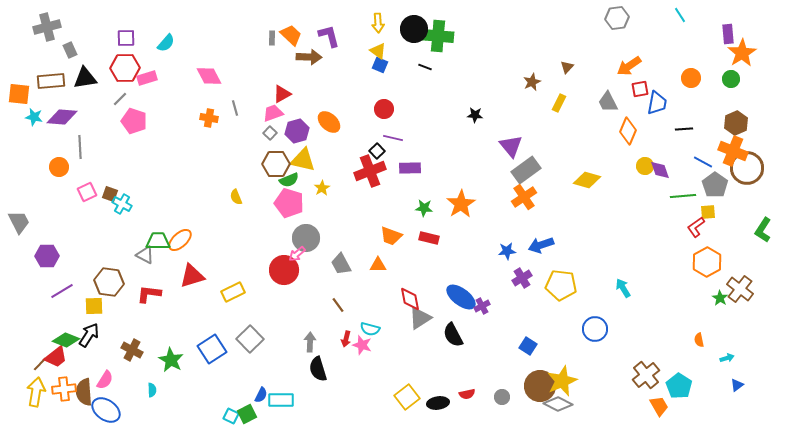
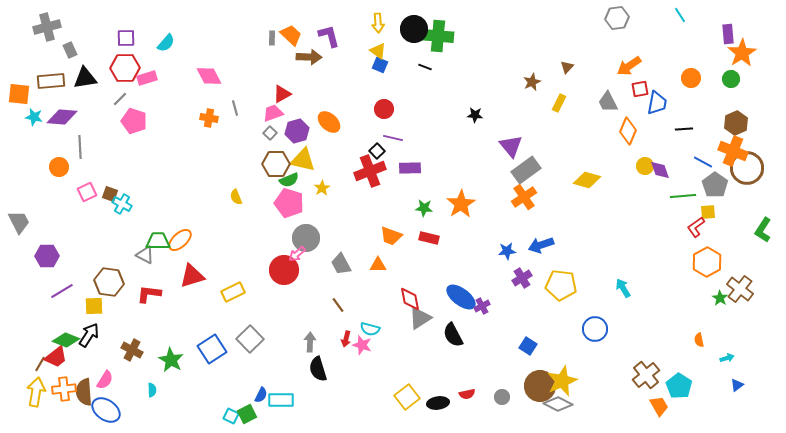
brown line at (40, 364): rotated 14 degrees counterclockwise
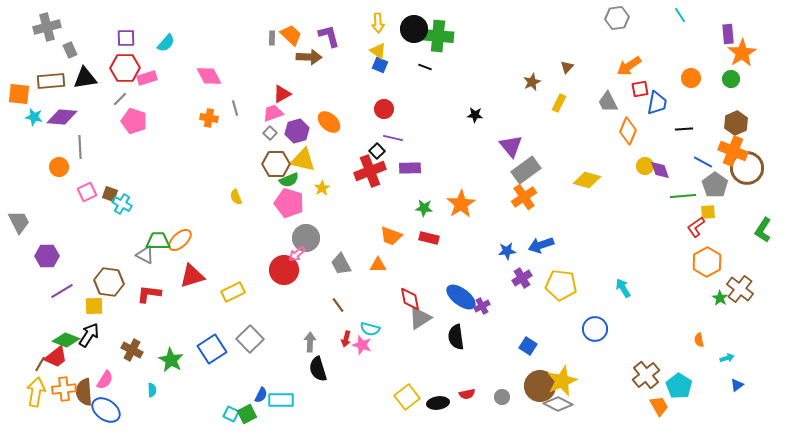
black semicircle at (453, 335): moved 3 px right, 2 px down; rotated 20 degrees clockwise
cyan square at (231, 416): moved 2 px up
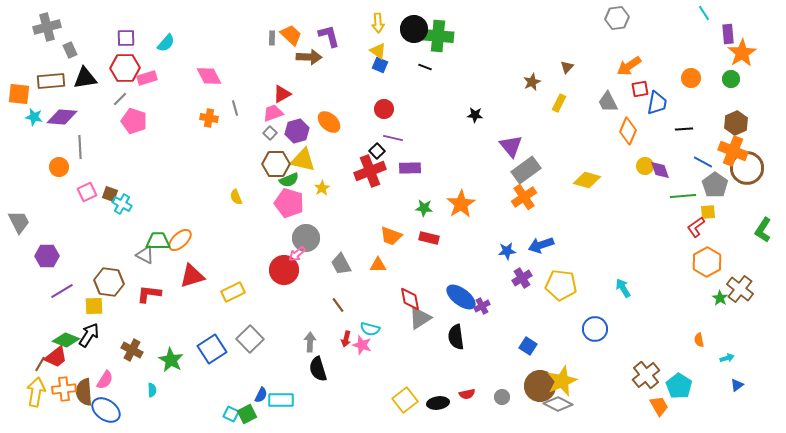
cyan line at (680, 15): moved 24 px right, 2 px up
yellow square at (407, 397): moved 2 px left, 3 px down
